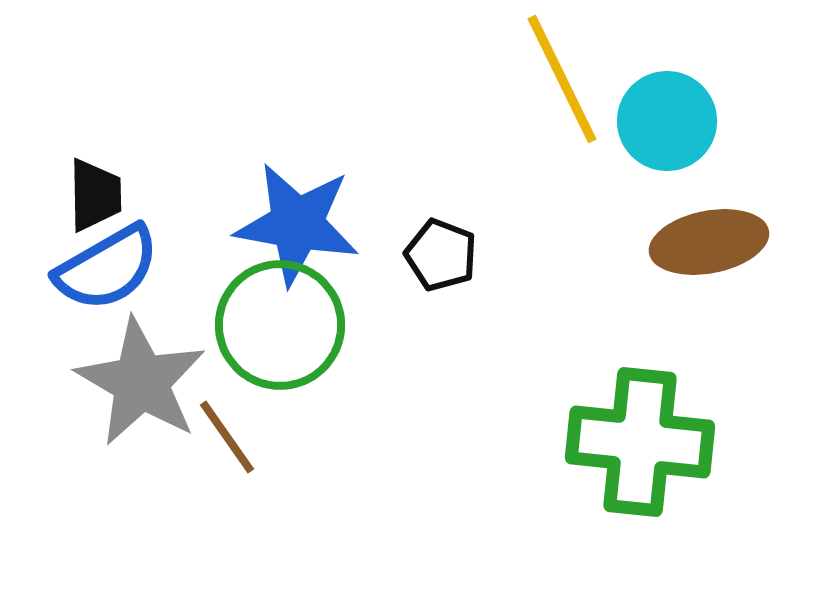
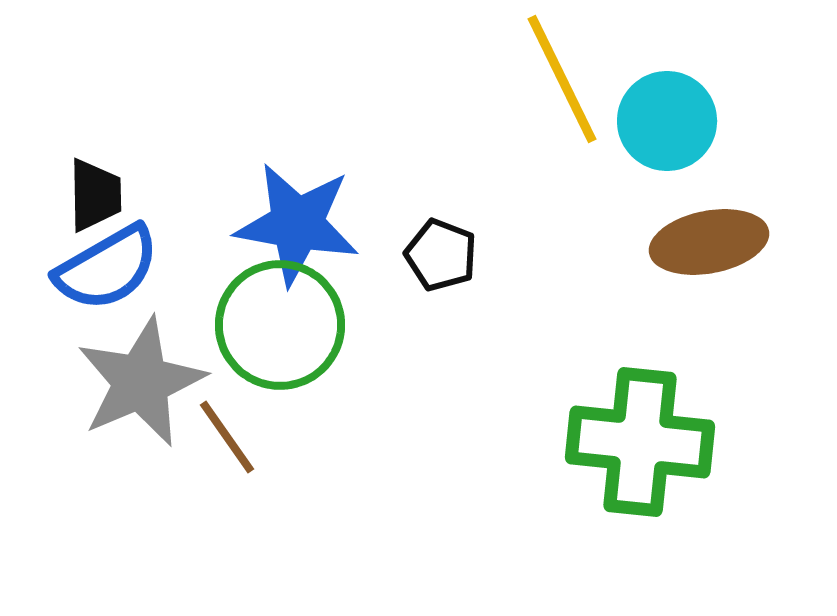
gray star: rotated 19 degrees clockwise
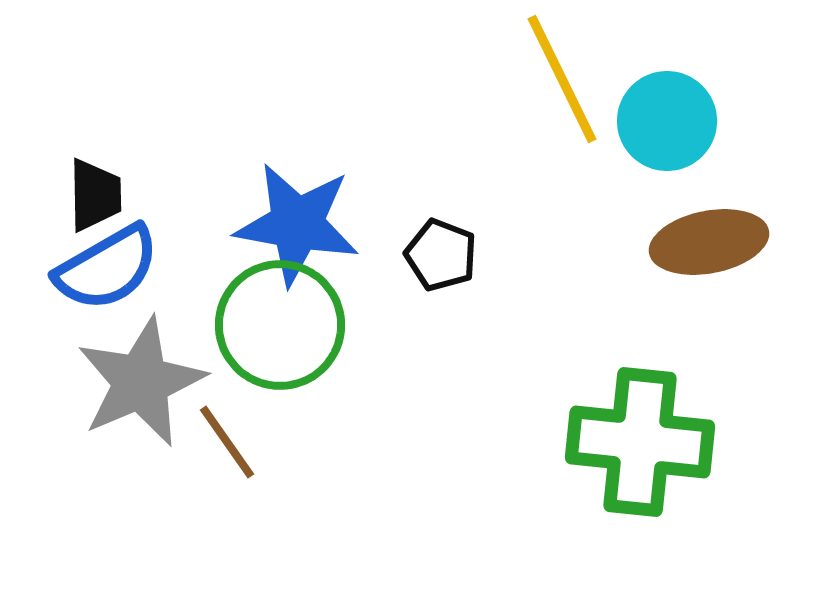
brown line: moved 5 px down
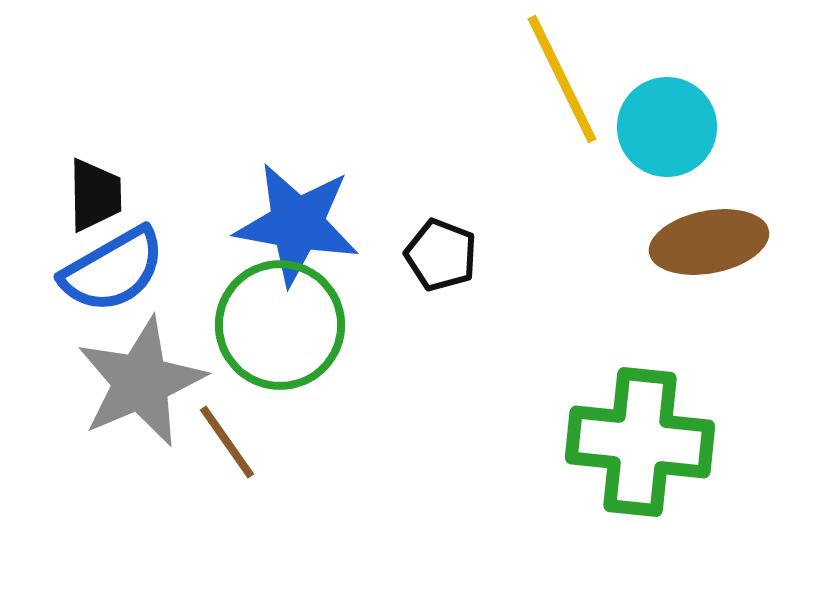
cyan circle: moved 6 px down
blue semicircle: moved 6 px right, 2 px down
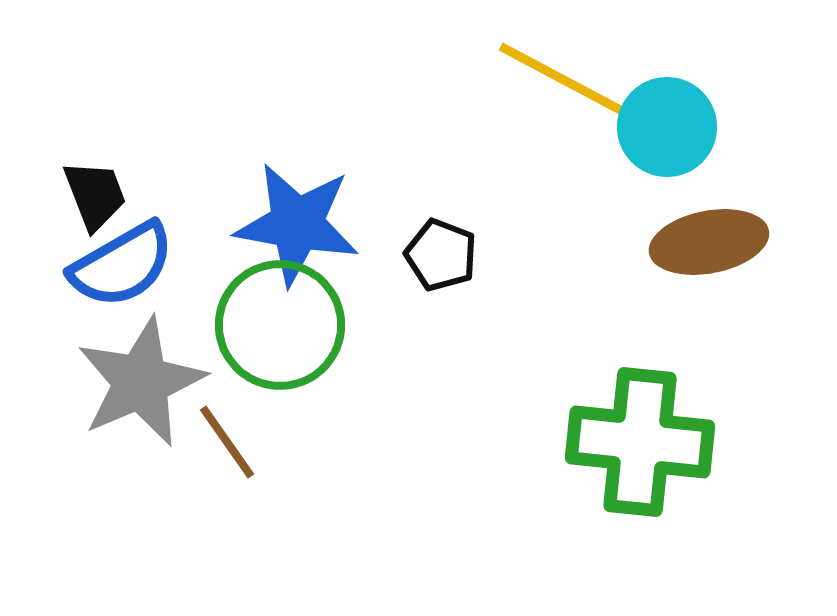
yellow line: rotated 36 degrees counterclockwise
black trapezoid: rotated 20 degrees counterclockwise
blue semicircle: moved 9 px right, 5 px up
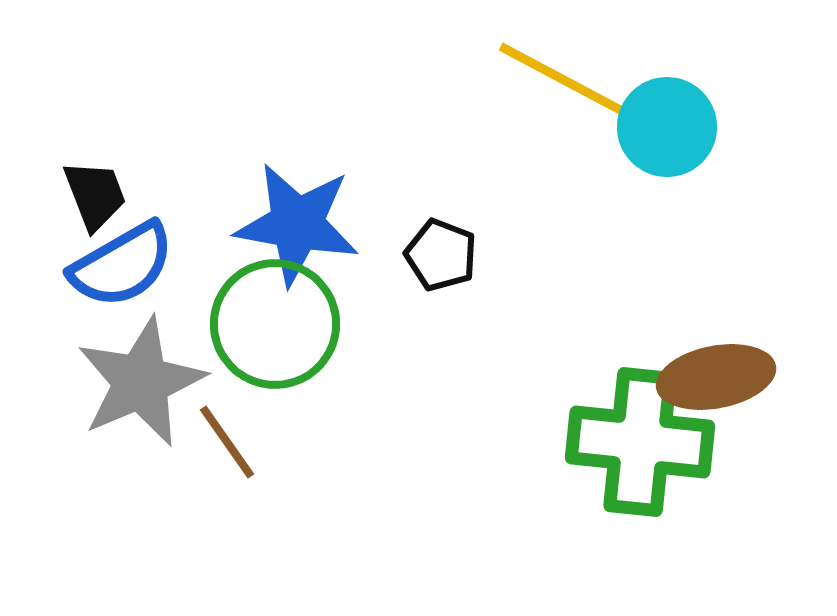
brown ellipse: moved 7 px right, 135 px down
green circle: moved 5 px left, 1 px up
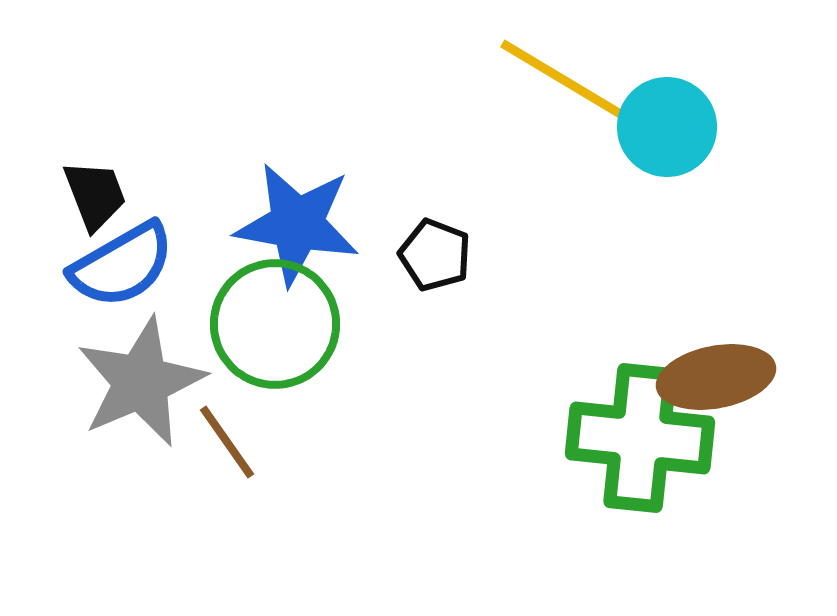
yellow line: rotated 3 degrees clockwise
black pentagon: moved 6 px left
green cross: moved 4 px up
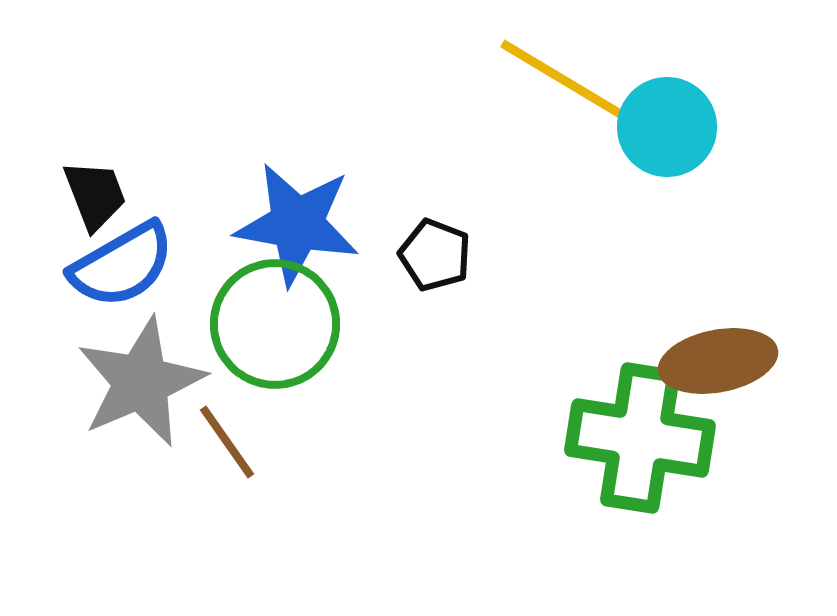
brown ellipse: moved 2 px right, 16 px up
green cross: rotated 3 degrees clockwise
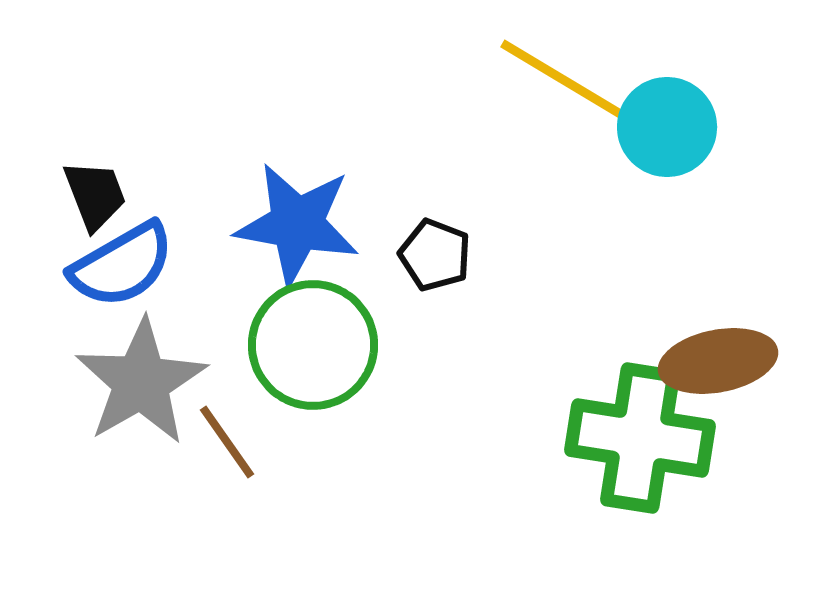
green circle: moved 38 px right, 21 px down
gray star: rotated 7 degrees counterclockwise
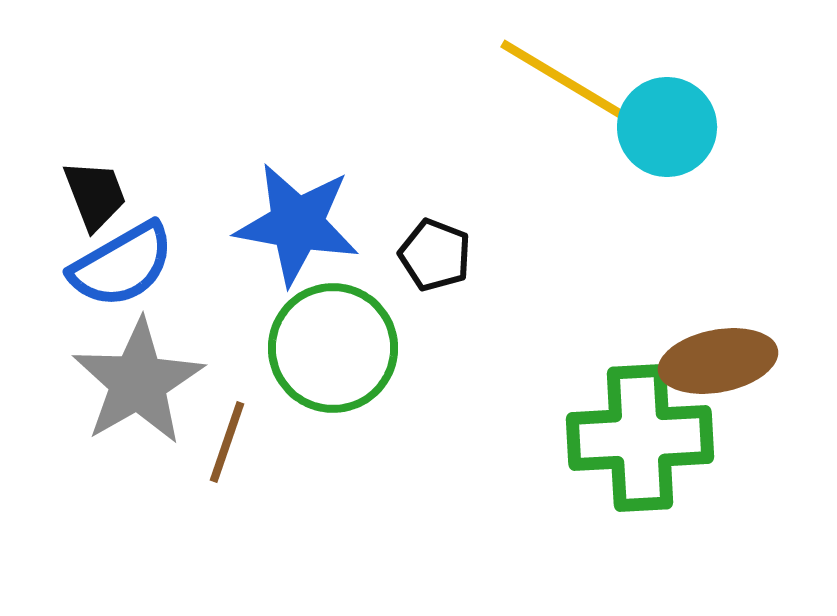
green circle: moved 20 px right, 3 px down
gray star: moved 3 px left
green cross: rotated 12 degrees counterclockwise
brown line: rotated 54 degrees clockwise
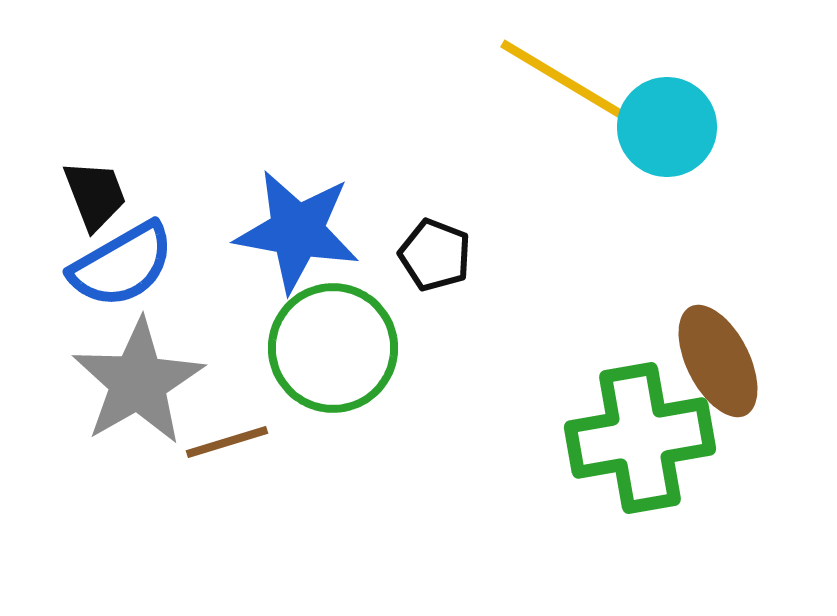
blue star: moved 7 px down
brown ellipse: rotated 74 degrees clockwise
green cross: rotated 7 degrees counterclockwise
brown line: rotated 54 degrees clockwise
